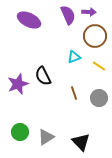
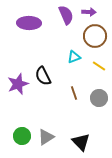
purple semicircle: moved 2 px left
purple ellipse: moved 3 px down; rotated 25 degrees counterclockwise
green circle: moved 2 px right, 4 px down
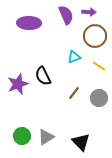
brown line: rotated 56 degrees clockwise
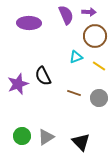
cyan triangle: moved 2 px right
brown line: rotated 72 degrees clockwise
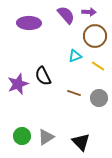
purple semicircle: rotated 18 degrees counterclockwise
cyan triangle: moved 1 px left, 1 px up
yellow line: moved 1 px left
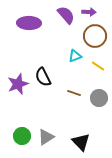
black semicircle: moved 1 px down
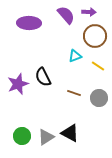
black triangle: moved 11 px left, 9 px up; rotated 18 degrees counterclockwise
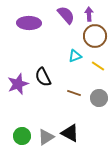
purple arrow: moved 2 px down; rotated 96 degrees counterclockwise
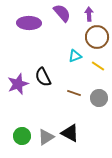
purple semicircle: moved 4 px left, 2 px up
brown circle: moved 2 px right, 1 px down
